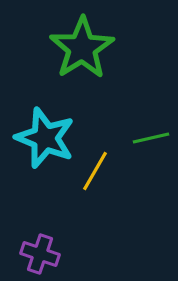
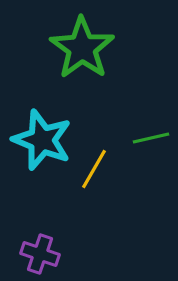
green star: rotated 4 degrees counterclockwise
cyan star: moved 3 px left, 2 px down
yellow line: moved 1 px left, 2 px up
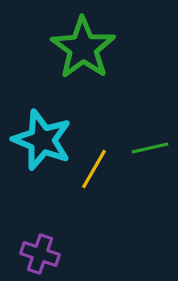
green star: moved 1 px right
green line: moved 1 px left, 10 px down
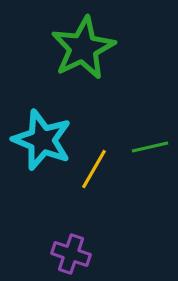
green star: rotated 10 degrees clockwise
green line: moved 1 px up
purple cross: moved 31 px right
